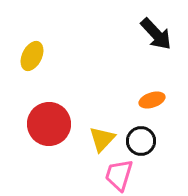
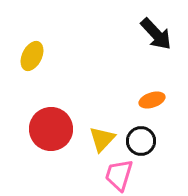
red circle: moved 2 px right, 5 px down
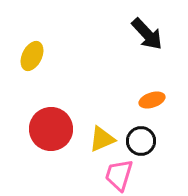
black arrow: moved 9 px left
yellow triangle: rotated 24 degrees clockwise
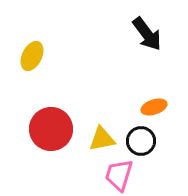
black arrow: rotated 6 degrees clockwise
orange ellipse: moved 2 px right, 7 px down
yellow triangle: rotated 12 degrees clockwise
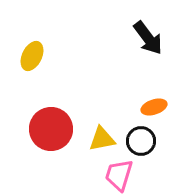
black arrow: moved 1 px right, 4 px down
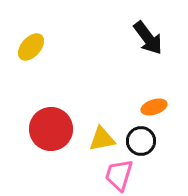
yellow ellipse: moved 1 px left, 9 px up; rotated 16 degrees clockwise
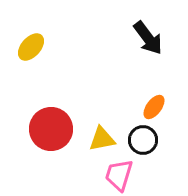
orange ellipse: rotated 35 degrees counterclockwise
black circle: moved 2 px right, 1 px up
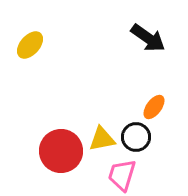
black arrow: rotated 18 degrees counterclockwise
yellow ellipse: moved 1 px left, 2 px up
red circle: moved 10 px right, 22 px down
black circle: moved 7 px left, 3 px up
pink trapezoid: moved 3 px right
